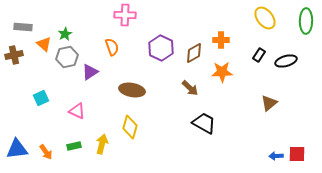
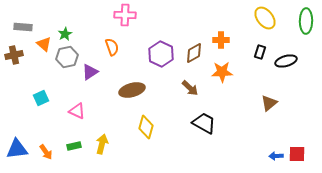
purple hexagon: moved 6 px down
black rectangle: moved 1 px right, 3 px up; rotated 16 degrees counterclockwise
brown ellipse: rotated 25 degrees counterclockwise
yellow diamond: moved 16 px right
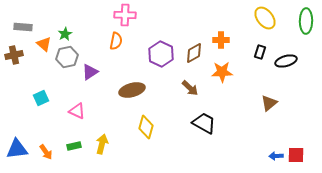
orange semicircle: moved 4 px right, 6 px up; rotated 30 degrees clockwise
red square: moved 1 px left, 1 px down
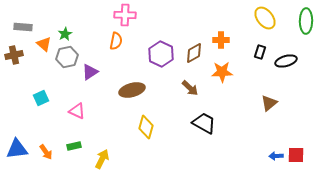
yellow arrow: moved 15 px down; rotated 12 degrees clockwise
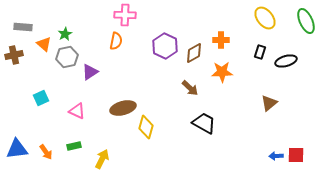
green ellipse: rotated 25 degrees counterclockwise
purple hexagon: moved 4 px right, 8 px up
brown ellipse: moved 9 px left, 18 px down
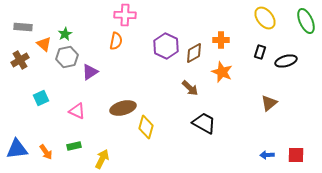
purple hexagon: moved 1 px right
brown cross: moved 6 px right, 5 px down; rotated 18 degrees counterclockwise
orange star: rotated 25 degrees clockwise
blue arrow: moved 9 px left, 1 px up
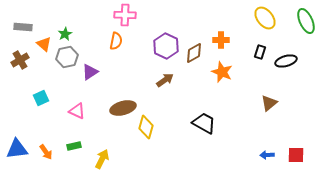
brown arrow: moved 25 px left, 8 px up; rotated 78 degrees counterclockwise
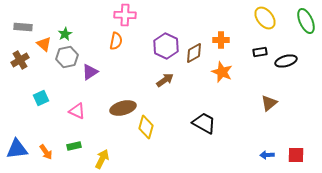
black rectangle: rotated 64 degrees clockwise
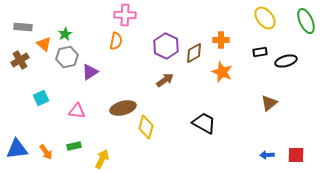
pink triangle: rotated 18 degrees counterclockwise
